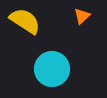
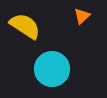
yellow semicircle: moved 5 px down
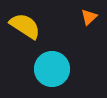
orange triangle: moved 7 px right, 1 px down
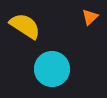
orange triangle: moved 1 px right
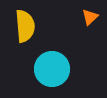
yellow semicircle: rotated 52 degrees clockwise
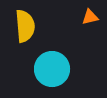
orange triangle: rotated 30 degrees clockwise
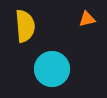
orange triangle: moved 3 px left, 2 px down
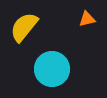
yellow semicircle: moved 1 px left, 1 px down; rotated 136 degrees counterclockwise
